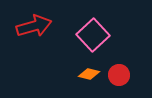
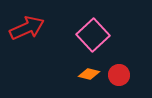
red arrow: moved 7 px left, 2 px down; rotated 8 degrees counterclockwise
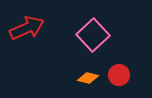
orange diamond: moved 1 px left, 4 px down
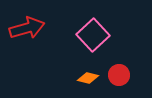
red arrow: rotated 8 degrees clockwise
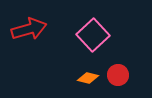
red arrow: moved 2 px right, 1 px down
red circle: moved 1 px left
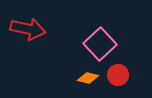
red arrow: moved 1 px left; rotated 28 degrees clockwise
pink square: moved 7 px right, 9 px down
